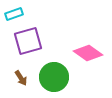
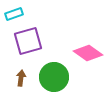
brown arrow: rotated 140 degrees counterclockwise
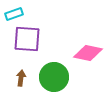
purple square: moved 1 px left, 2 px up; rotated 20 degrees clockwise
pink diamond: rotated 24 degrees counterclockwise
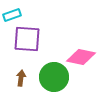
cyan rectangle: moved 2 px left, 1 px down
pink diamond: moved 7 px left, 4 px down
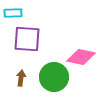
cyan rectangle: moved 1 px right, 2 px up; rotated 18 degrees clockwise
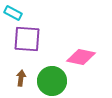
cyan rectangle: rotated 30 degrees clockwise
green circle: moved 2 px left, 4 px down
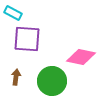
brown arrow: moved 5 px left, 1 px up
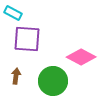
pink diamond: rotated 16 degrees clockwise
brown arrow: moved 1 px up
green circle: moved 1 px right
